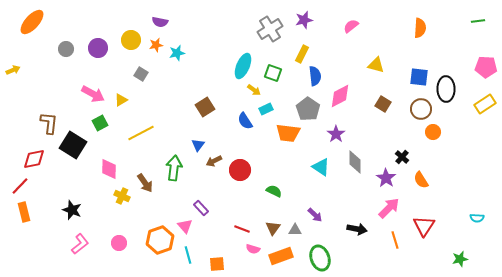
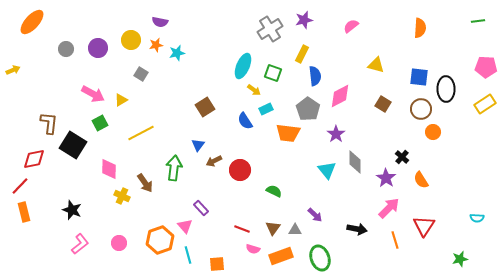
cyan triangle at (321, 167): moved 6 px right, 3 px down; rotated 18 degrees clockwise
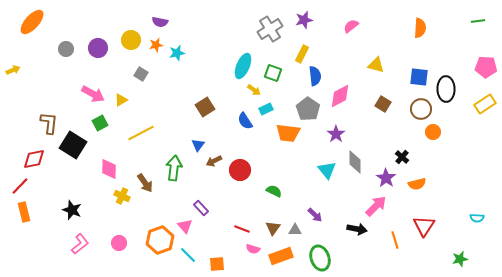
orange semicircle at (421, 180): moved 4 px left, 4 px down; rotated 72 degrees counterclockwise
pink arrow at (389, 208): moved 13 px left, 2 px up
cyan line at (188, 255): rotated 30 degrees counterclockwise
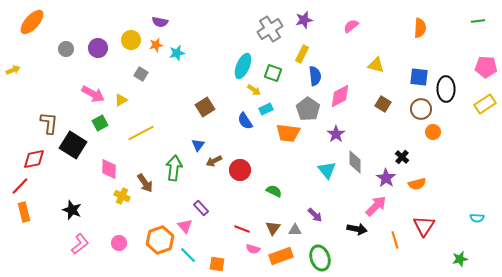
orange square at (217, 264): rotated 14 degrees clockwise
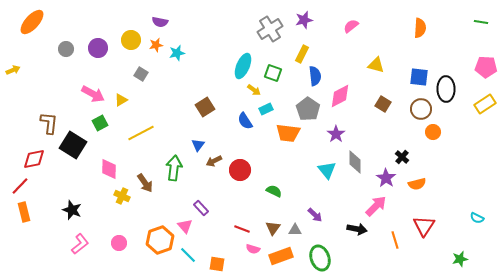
green line at (478, 21): moved 3 px right, 1 px down; rotated 16 degrees clockwise
cyan semicircle at (477, 218): rotated 24 degrees clockwise
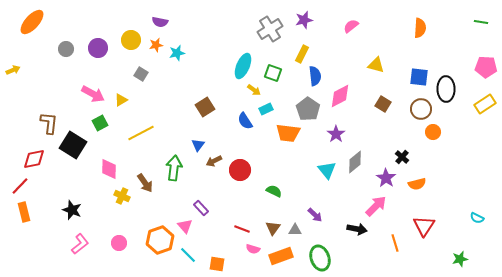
gray diamond at (355, 162): rotated 50 degrees clockwise
orange line at (395, 240): moved 3 px down
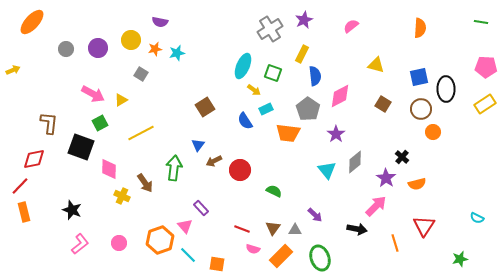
purple star at (304, 20): rotated 12 degrees counterclockwise
orange star at (156, 45): moved 1 px left, 4 px down
blue square at (419, 77): rotated 18 degrees counterclockwise
black square at (73, 145): moved 8 px right, 2 px down; rotated 12 degrees counterclockwise
orange rectangle at (281, 256): rotated 25 degrees counterclockwise
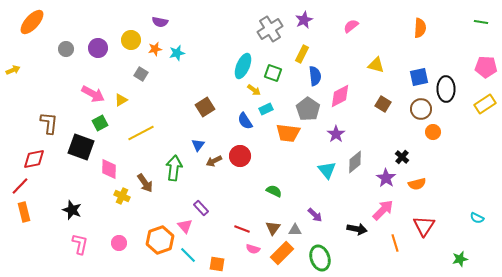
red circle at (240, 170): moved 14 px up
pink arrow at (376, 206): moved 7 px right, 4 px down
pink L-shape at (80, 244): rotated 40 degrees counterclockwise
orange rectangle at (281, 256): moved 1 px right, 3 px up
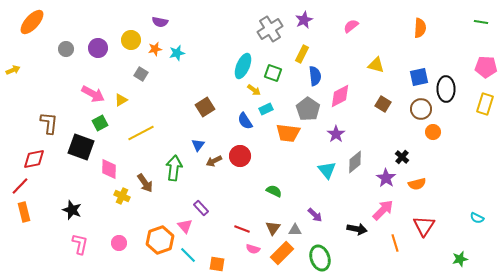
yellow rectangle at (485, 104): rotated 40 degrees counterclockwise
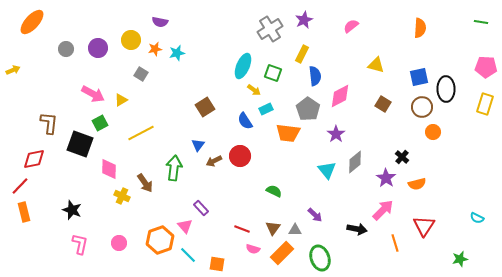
brown circle at (421, 109): moved 1 px right, 2 px up
black square at (81, 147): moved 1 px left, 3 px up
